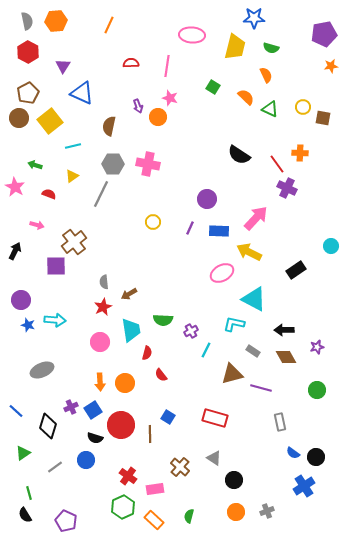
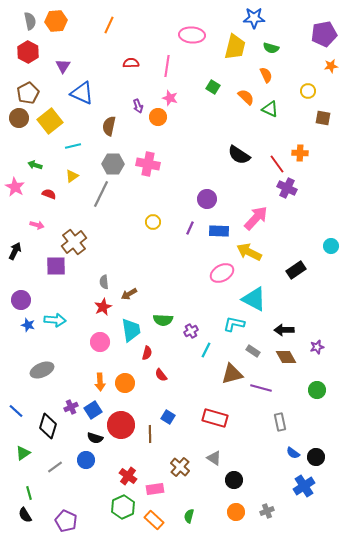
gray semicircle at (27, 21): moved 3 px right
yellow circle at (303, 107): moved 5 px right, 16 px up
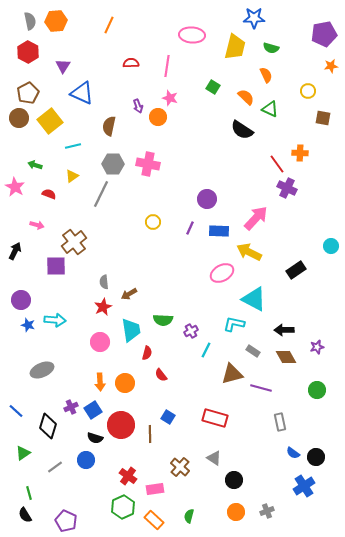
black semicircle at (239, 155): moved 3 px right, 25 px up
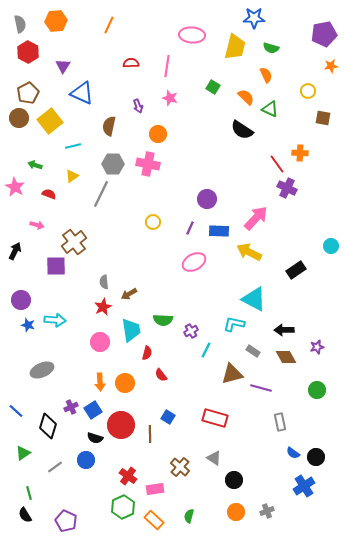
gray semicircle at (30, 21): moved 10 px left, 3 px down
orange circle at (158, 117): moved 17 px down
pink ellipse at (222, 273): moved 28 px left, 11 px up
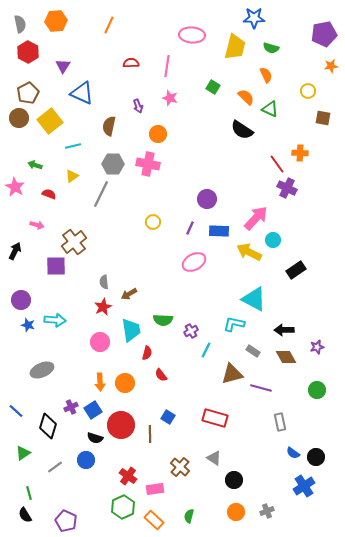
cyan circle at (331, 246): moved 58 px left, 6 px up
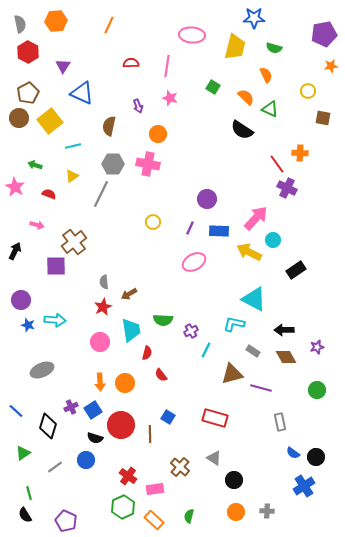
green semicircle at (271, 48): moved 3 px right
gray cross at (267, 511): rotated 24 degrees clockwise
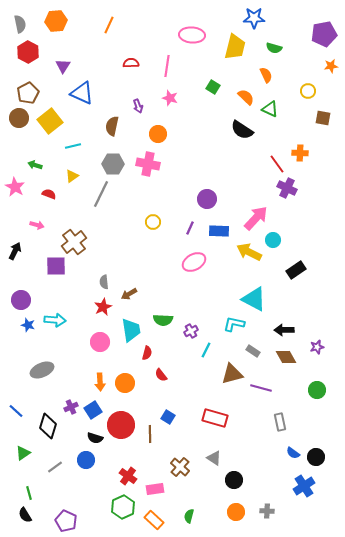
brown semicircle at (109, 126): moved 3 px right
